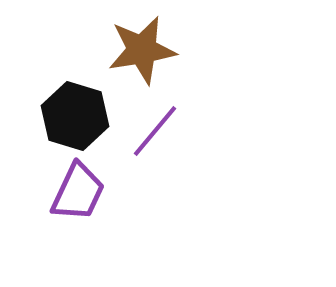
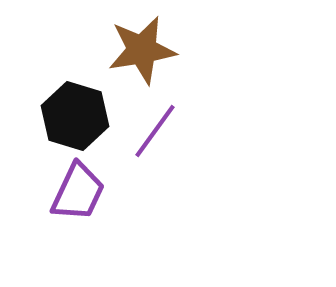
purple line: rotated 4 degrees counterclockwise
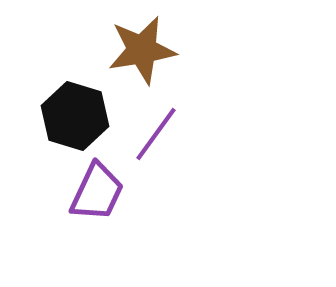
purple line: moved 1 px right, 3 px down
purple trapezoid: moved 19 px right
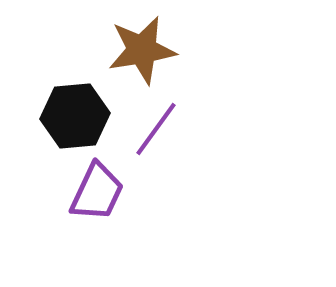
black hexagon: rotated 22 degrees counterclockwise
purple line: moved 5 px up
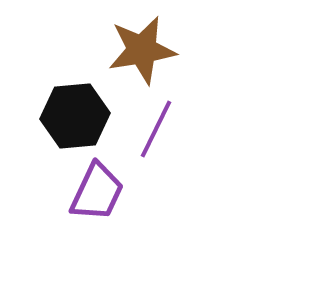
purple line: rotated 10 degrees counterclockwise
